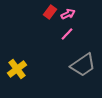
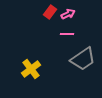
pink line: rotated 48 degrees clockwise
gray trapezoid: moved 6 px up
yellow cross: moved 14 px right
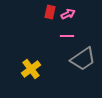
red rectangle: rotated 24 degrees counterclockwise
pink line: moved 2 px down
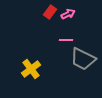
red rectangle: rotated 24 degrees clockwise
pink line: moved 1 px left, 4 px down
gray trapezoid: rotated 60 degrees clockwise
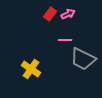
red rectangle: moved 2 px down
pink line: moved 1 px left
yellow cross: rotated 18 degrees counterclockwise
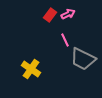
red rectangle: moved 1 px down
pink line: rotated 64 degrees clockwise
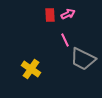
red rectangle: rotated 40 degrees counterclockwise
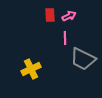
pink arrow: moved 1 px right, 2 px down
pink line: moved 2 px up; rotated 24 degrees clockwise
yellow cross: rotated 30 degrees clockwise
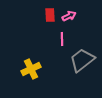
pink line: moved 3 px left, 1 px down
gray trapezoid: moved 1 px left, 1 px down; rotated 116 degrees clockwise
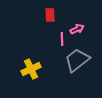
pink arrow: moved 8 px right, 13 px down
gray trapezoid: moved 5 px left
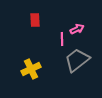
red rectangle: moved 15 px left, 5 px down
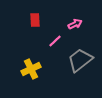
pink arrow: moved 2 px left, 5 px up
pink line: moved 7 px left, 2 px down; rotated 48 degrees clockwise
gray trapezoid: moved 3 px right
